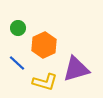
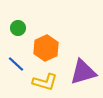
orange hexagon: moved 2 px right, 3 px down
blue line: moved 1 px left, 1 px down
purple triangle: moved 7 px right, 3 px down
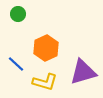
green circle: moved 14 px up
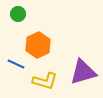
orange hexagon: moved 8 px left, 3 px up
blue line: rotated 18 degrees counterclockwise
yellow L-shape: moved 1 px up
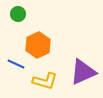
purple triangle: rotated 8 degrees counterclockwise
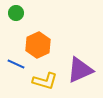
green circle: moved 2 px left, 1 px up
purple triangle: moved 3 px left, 2 px up
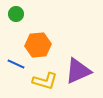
green circle: moved 1 px down
orange hexagon: rotated 20 degrees clockwise
purple triangle: moved 2 px left, 1 px down
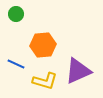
orange hexagon: moved 5 px right
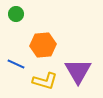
purple triangle: rotated 36 degrees counterclockwise
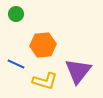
purple triangle: rotated 8 degrees clockwise
